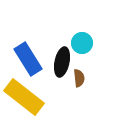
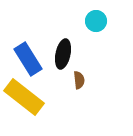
cyan circle: moved 14 px right, 22 px up
black ellipse: moved 1 px right, 8 px up
brown semicircle: moved 2 px down
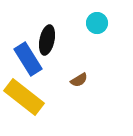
cyan circle: moved 1 px right, 2 px down
black ellipse: moved 16 px left, 14 px up
brown semicircle: rotated 66 degrees clockwise
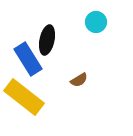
cyan circle: moved 1 px left, 1 px up
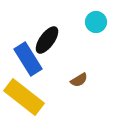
black ellipse: rotated 24 degrees clockwise
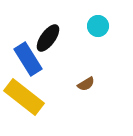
cyan circle: moved 2 px right, 4 px down
black ellipse: moved 1 px right, 2 px up
brown semicircle: moved 7 px right, 4 px down
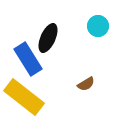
black ellipse: rotated 12 degrees counterclockwise
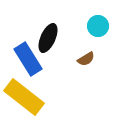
brown semicircle: moved 25 px up
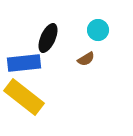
cyan circle: moved 4 px down
blue rectangle: moved 4 px left, 4 px down; rotated 64 degrees counterclockwise
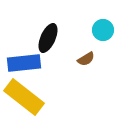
cyan circle: moved 5 px right
